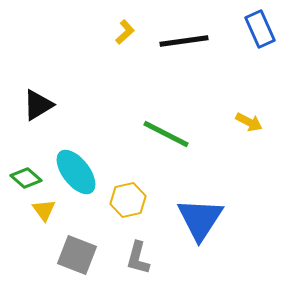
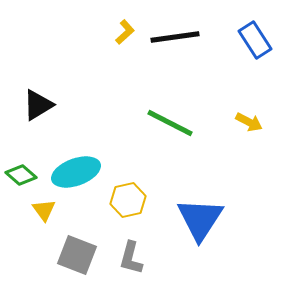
blue rectangle: moved 5 px left, 11 px down; rotated 9 degrees counterclockwise
black line: moved 9 px left, 4 px up
green line: moved 4 px right, 11 px up
cyan ellipse: rotated 72 degrees counterclockwise
green diamond: moved 5 px left, 3 px up
gray L-shape: moved 7 px left
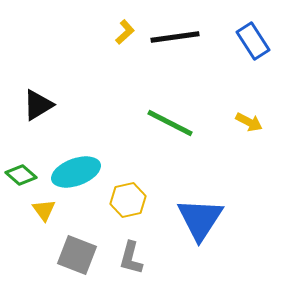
blue rectangle: moved 2 px left, 1 px down
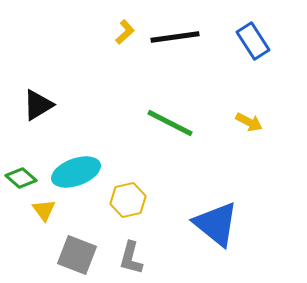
green diamond: moved 3 px down
blue triangle: moved 16 px right, 5 px down; rotated 24 degrees counterclockwise
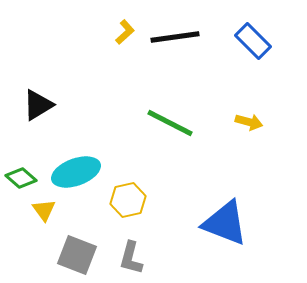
blue rectangle: rotated 12 degrees counterclockwise
yellow arrow: rotated 12 degrees counterclockwise
blue triangle: moved 9 px right, 1 px up; rotated 18 degrees counterclockwise
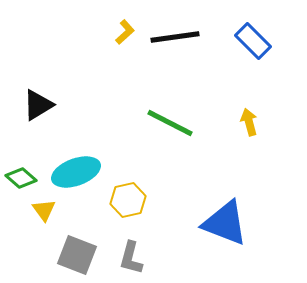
yellow arrow: rotated 120 degrees counterclockwise
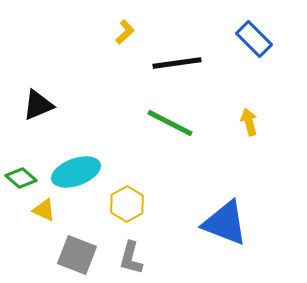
black line: moved 2 px right, 26 px down
blue rectangle: moved 1 px right, 2 px up
black triangle: rotated 8 degrees clockwise
yellow hexagon: moved 1 px left, 4 px down; rotated 16 degrees counterclockwise
yellow triangle: rotated 30 degrees counterclockwise
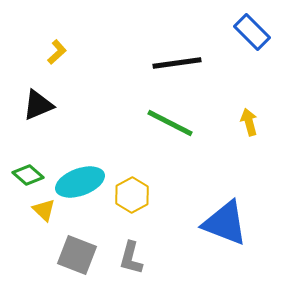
yellow L-shape: moved 68 px left, 20 px down
blue rectangle: moved 2 px left, 7 px up
cyan ellipse: moved 4 px right, 10 px down
green diamond: moved 7 px right, 3 px up
yellow hexagon: moved 5 px right, 9 px up
yellow triangle: rotated 20 degrees clockwise
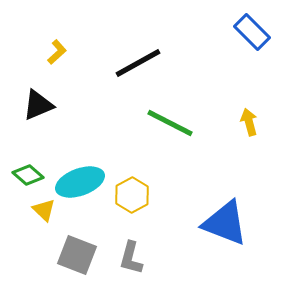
black line: moved 39 px left; rotated 21 degrees counterclockwise
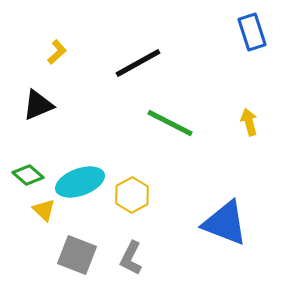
blue rectangle: rotated 27 degrees clockwise
gray L-shape: rotated 12 degrees clockwise
